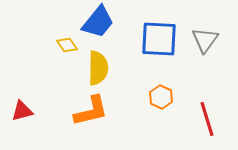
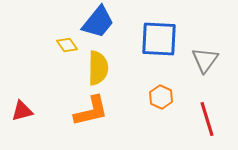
gray triangle: moved 20 px down
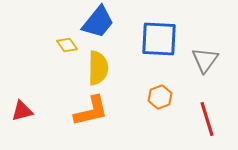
orange hexagon: moved 1 px left; rotated 15 degrees clockwise
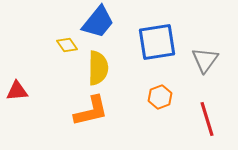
blue square: moved 2 px left, 3 px down; rotated 12 degrees counterclockwise
red triangle: moved 5 px left, 20 px up; rotated 10 degrees clockwise
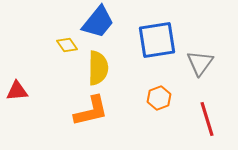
blue square: moved 2 px up
gray triangle: moved 5 px left, 3 px down
orange hexagon: moved 1 px left, 1 px down
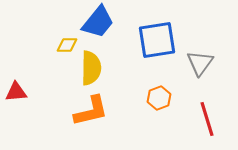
yellow diamond: rotated 55 degrees counterclockwise
yellow semicircle: moved 7 px left
red triangle: moved 1 px left, 1 px down
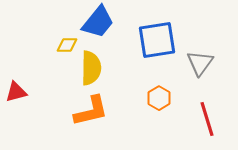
red triangle: rotated 10 degrees counterclockwise
orange hexagon: rotated 10 degrees counterclockwise
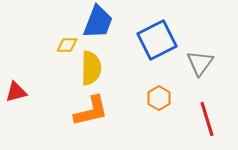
blue trapezoid: rotated 18 degrees counterclockwise
blue square: rotated 18 degrees counterclockwise
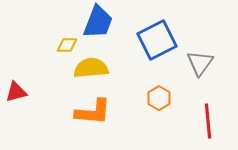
yellow semicircle: rotated 96 degrees counterclockwise
orange L-shape: moved 2 px right, 1 px down; rotated 18 degrees clockwise
red line: moved 1 px right, 2 px down; rotated 12 degrees clockwise
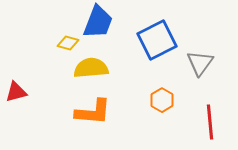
yellow diamond: moved 1 px right, 2 px up; rotated 15 degrees clockwise
orange hexagon: moved 3 px right, 2 px down
red line: moved 2 px right, 1 px down
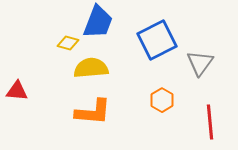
red triangle: moved 1 px right, 1 px up; rotated 20 degrees clockwise
